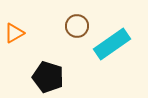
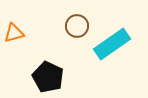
orange triangle: rotated 15 degrees clockwise
black pentagon: rotated 8 degrees clockwise
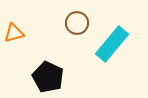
brown circle: moved 3 px up
cyan rectangle: rotated 15 degrees counterclockwise
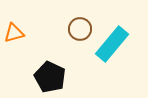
brown circle: moved 3 px right, 6 px down
black pentagon: moved 2 px right
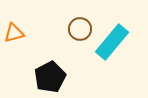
cyan rectangle: moved 2 px up
black pentagon: rotated 20 degrees clockwise
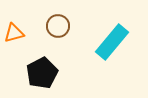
brown circle: moved 22 px left, 3 px up
black pentagon: moved 8 px left, 4 px up
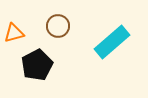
cyan rectangle: rotated 9 degrees clockwise
black pentagon: moved 5 px left, 8 px up
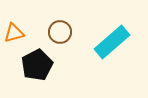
brown circle: moved 2 px right, 6 px down
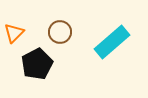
orange triangle: rotated 30 degrees counterclockwise
black pentagon: moved 1 px up
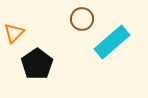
brown circle: moved 22 px right, 13 px up
black pentagon: rotated 8 degrees counterclockwise
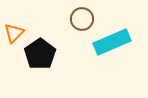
cyan rectangle: rotated 18 degrees clockwise
black pentagon: moved 3 px right, 10 px up
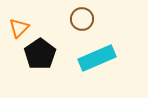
orange triangle: moved 5 px right, 5 px up
cyan rectangle: moved 15 px left, 16 px down
